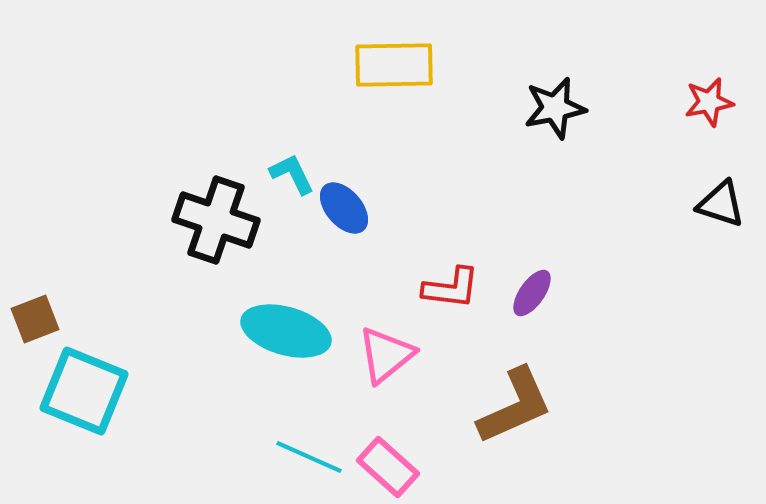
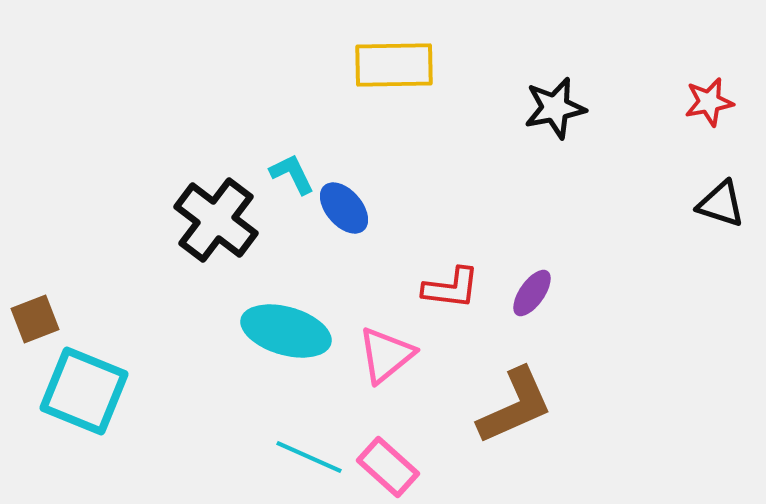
black cross: rotated 18 degrees clockwise
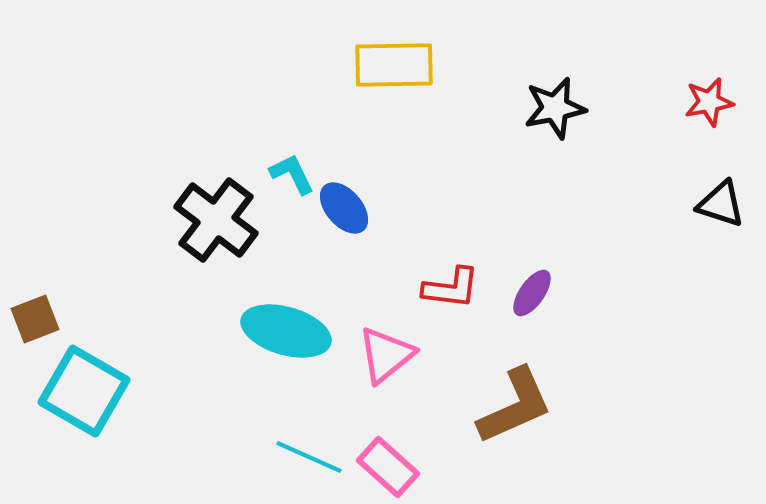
cyan square: rotated 8 degrees clockwise
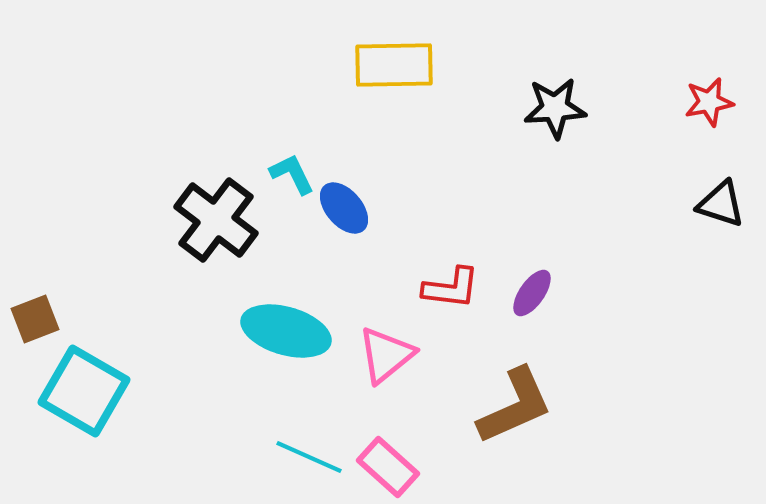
black star: rotated 8 degrees clockwise
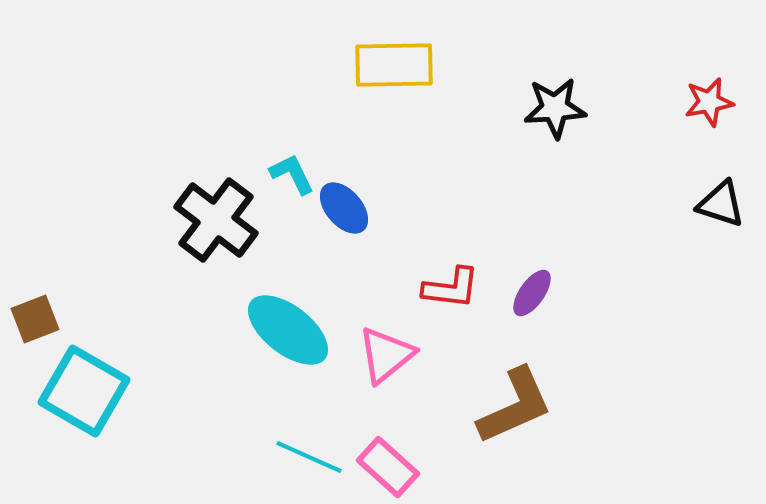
cyan ellipse: moved 2 px right, 1 px up; rotated 22 degrees clockwise
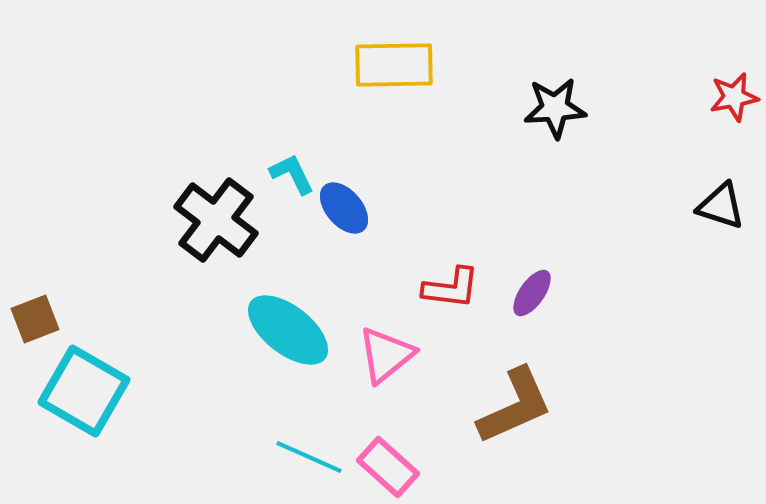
red star: moved 25 px right, 5 px up
black triangle: moved 2 px down
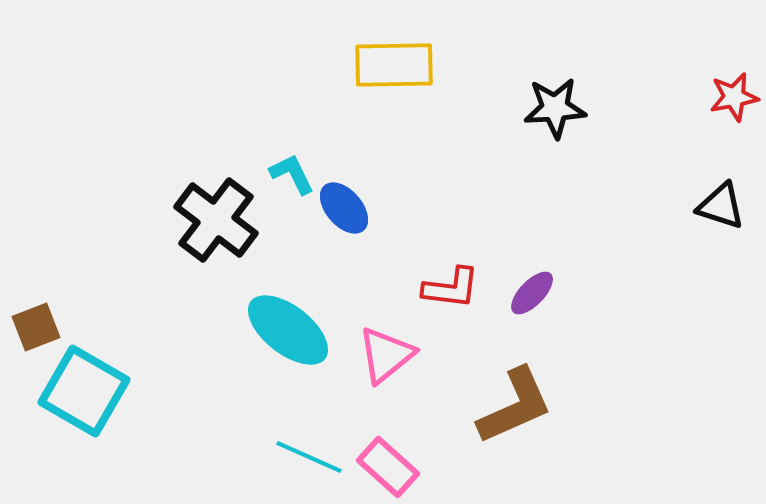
purple ellipse: rotated 9 degrees clockwise
brown square: moved 1 px right, 8 px down
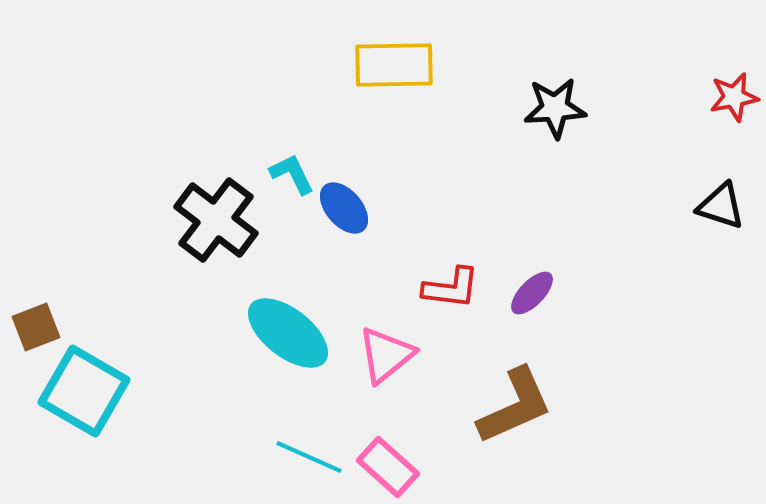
cyan ellipse: moved 3 px down
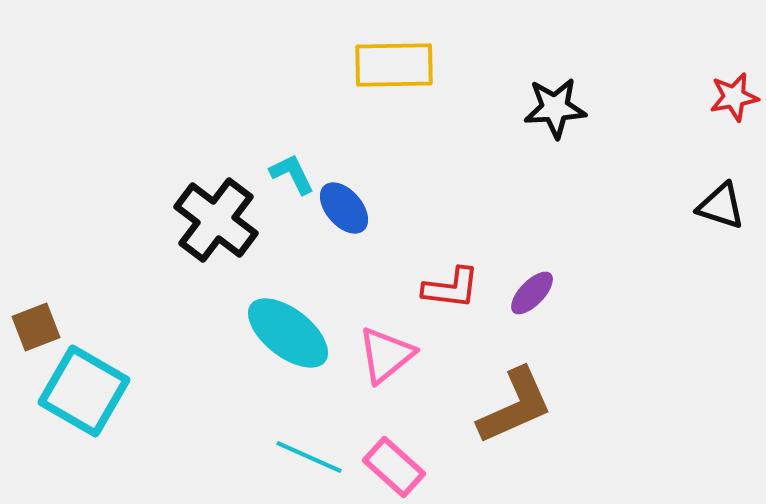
pink rectangle: moved 6 px right
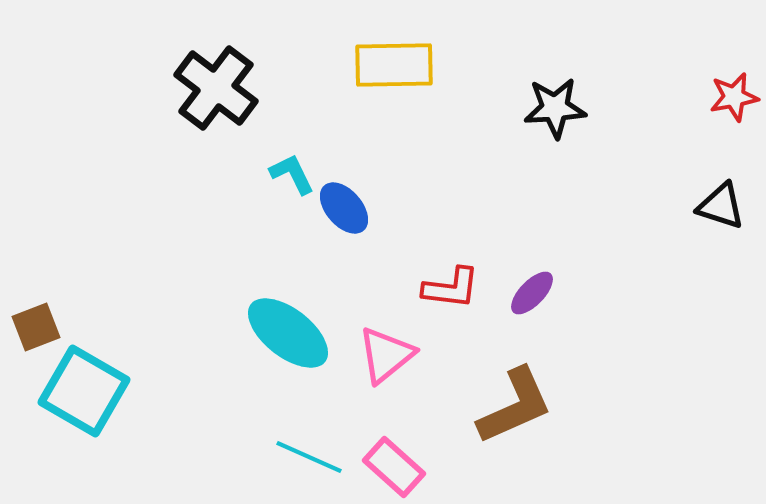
black cross: moved 132 px up
